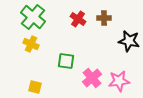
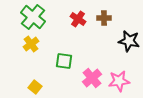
yellow cross: rotated 28 degrees clockwise
green square: moved 2 px left
yellow square: rotated 24 degrees clockwise
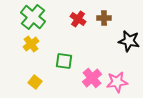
pink star: moved 2 px left, 1 px down
yellow square: moved 5 px up
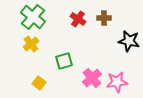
green square: rotated 24 degrees counterclockwise
yellow square: moved 4 px right, 1 px down
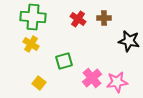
green cross: rotated 35 degrees counterclockwise
yellow cross: rotated 21 degrees counterclockwise
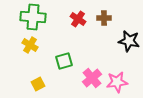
yellow cross: moved 1 px left, 1 px down
yellow square: moved 1 px left, 1 px down; rotated 24 degrees clockwise
